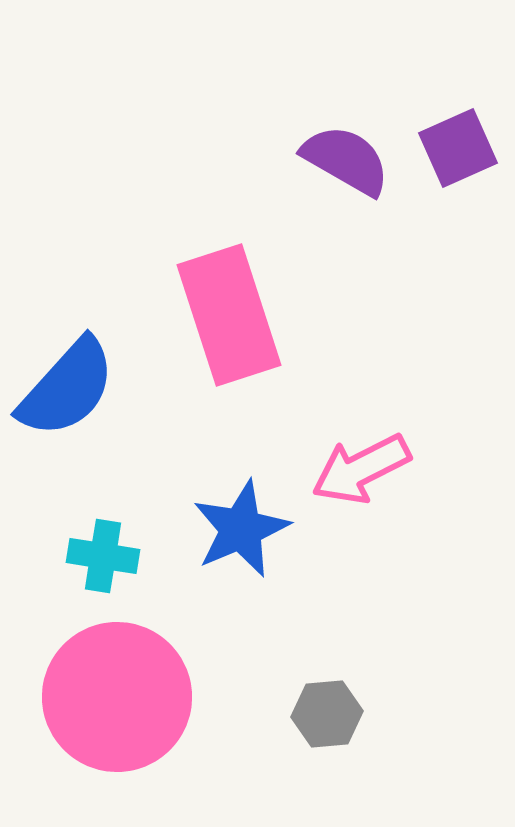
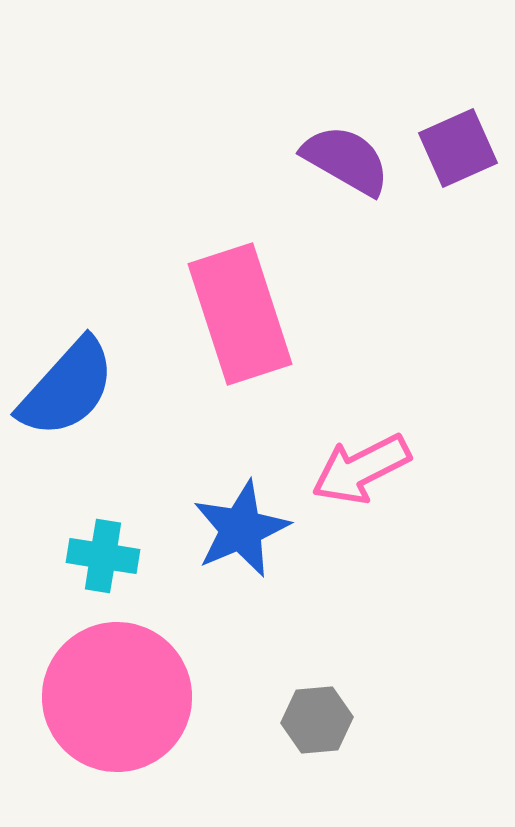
pink rectangle: moved 11 px right, 1 px up
gray hexagon: moved 10 px left, 6 px down
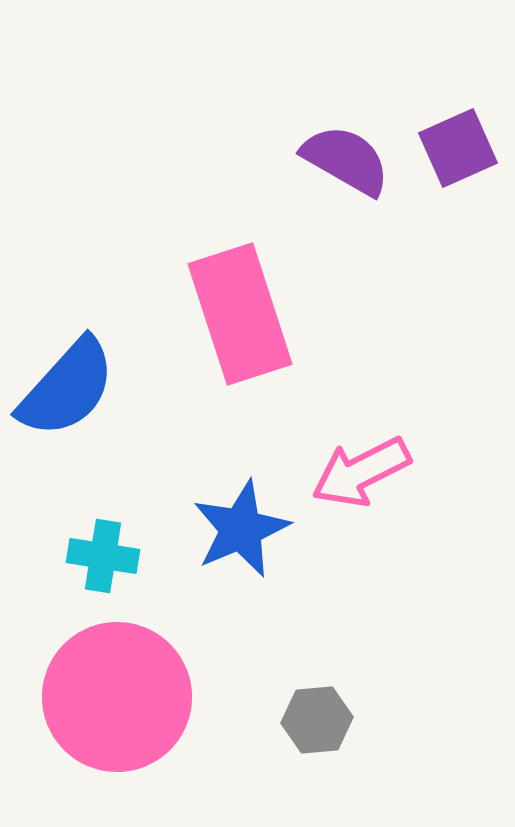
pink arrow: moved 3 px down
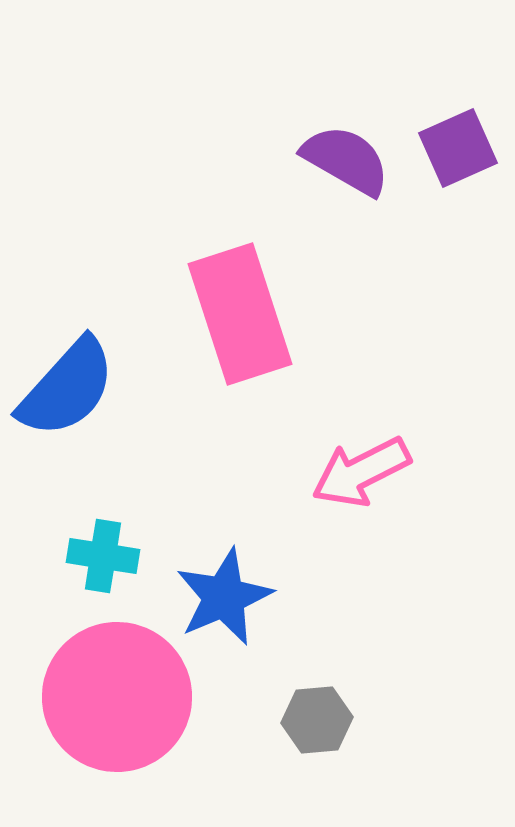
blue star: moved 17 px left, 68 px down
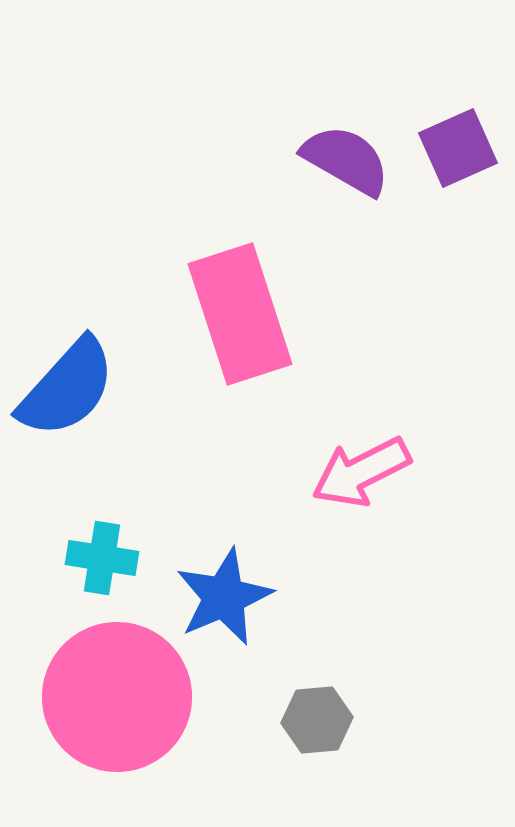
cyan cross: moved 1 px left, 2 px down
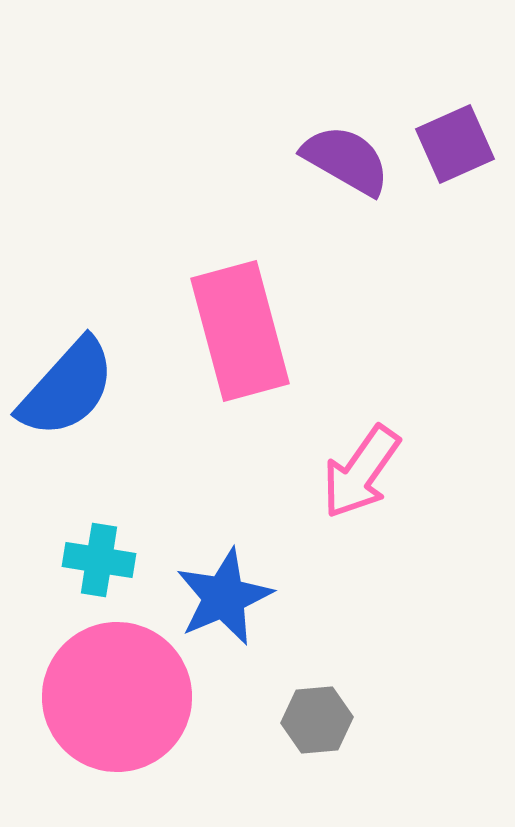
purple square: moved 3 px left, 4 px up
pink rectangle: moved 17 px down; rotated 3 degrees clockwise
pink arrow: rotated 28 degrees counterclockwise
cyan cross: moved 3 px left, 2 px down
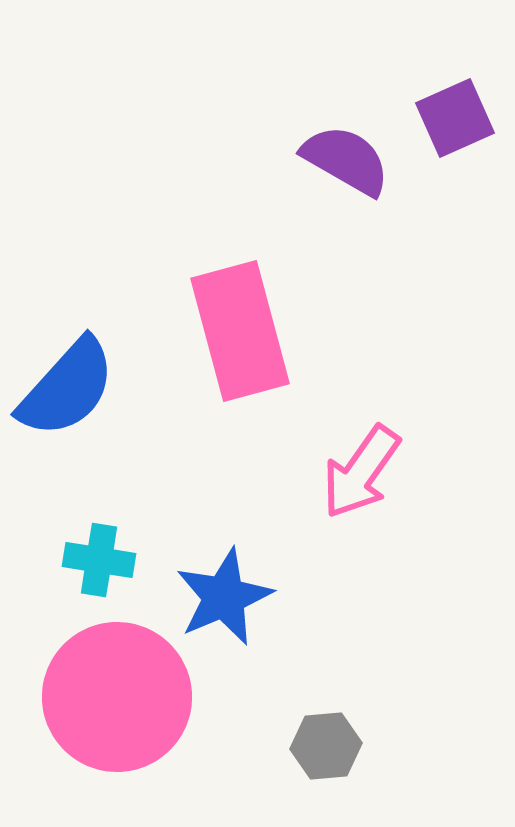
purple square: moved 26 px up
gray hexagon: moved 9 px right, 26 px down
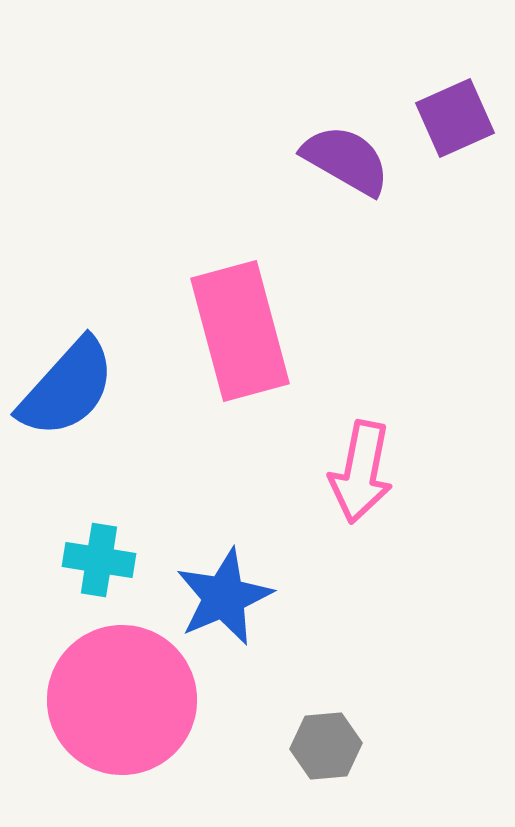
pink arrow: rotated 24 degrees counterclockwise
pink circle: moved 5 px right, 3 px down
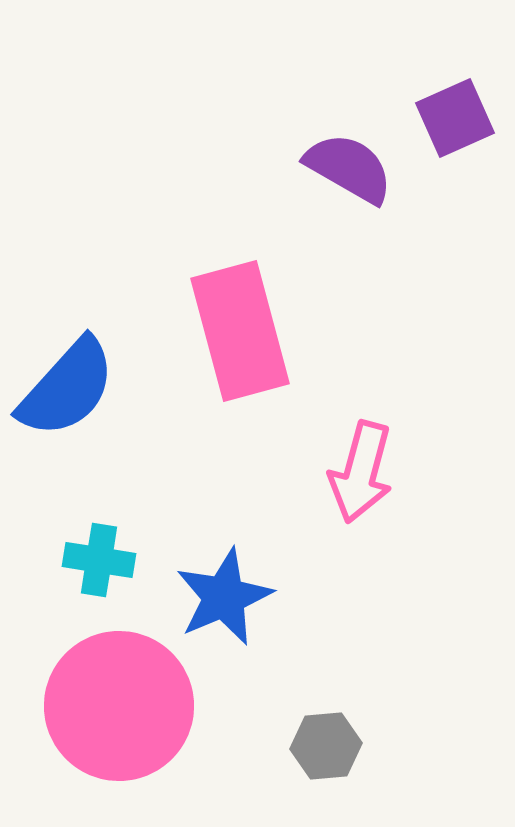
purple semicircle: moved 3 px right, 8 px down
pink arrow: rotated 4 degrees clockwise
pink circle: moved 3 px left, 6 px down
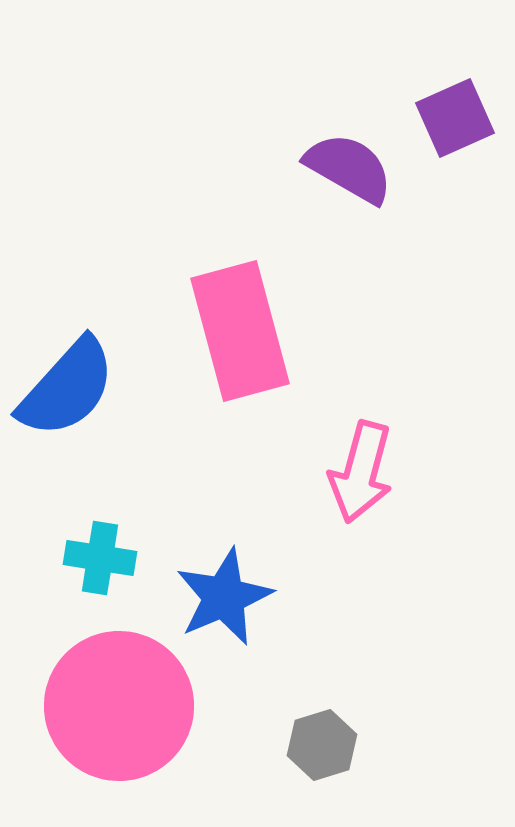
cyan cross: moved 1 px right, 2 px up
gray hexagon: moved 4 px left, 1 px up; rotated 12 degrees counterclockwise
